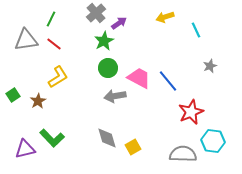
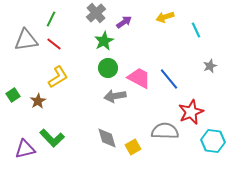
purple arrow: moved 5 px right, 1 px up
blue line: moved 1 px right, 2 px up
gray semicircle: moved 18 px left, 23 px up
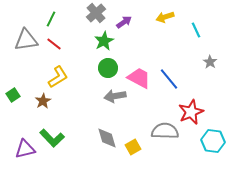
gray star: moved 4 px up; rotated 16 degrees counterclockwise
brown star: moved 5 px right
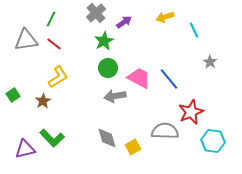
cyan line: moved 2 px left
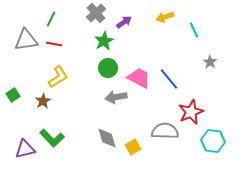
red line: rotated 28 degrees counterclockwise
gray arrow: moved 1 px right, 1 px down
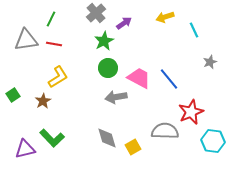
purple arrow: moved 1 px down
gray star: rotated 16 degrees clockwise
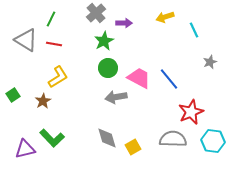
purple arrow: rotated 35 degrees clockwise
gray triangle: rotated 40 degrees clockwise
gray semicircle: moved 8 px right, 8 px down
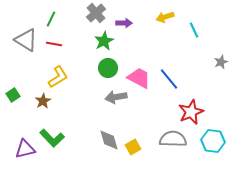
gray star: moved 11 px right
gray diamond: moved 2 px right, 2 px down
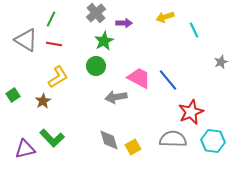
green circle: moved 12 px left, 2 px up
blue line: moved 1 px left, 1 px down
